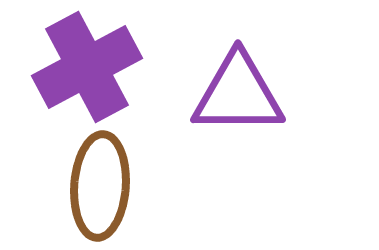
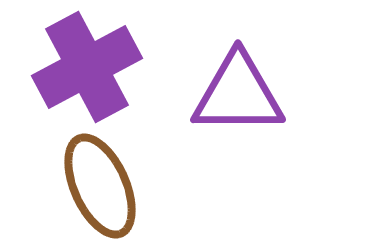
brown ellipse: rotated 28 degrees counterclockwise
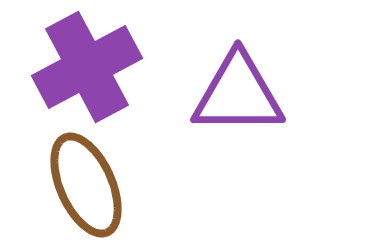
brown ellipse: moved 14 px left, 1 px up
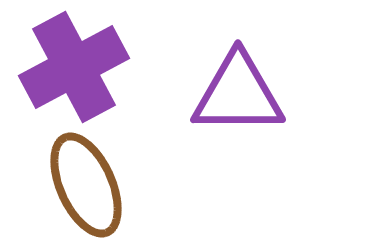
purple cross: moved 13 px left
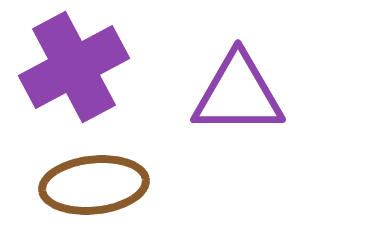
brown ellipse: moved 8 px right; rotated 72 degrees counterclockwise
